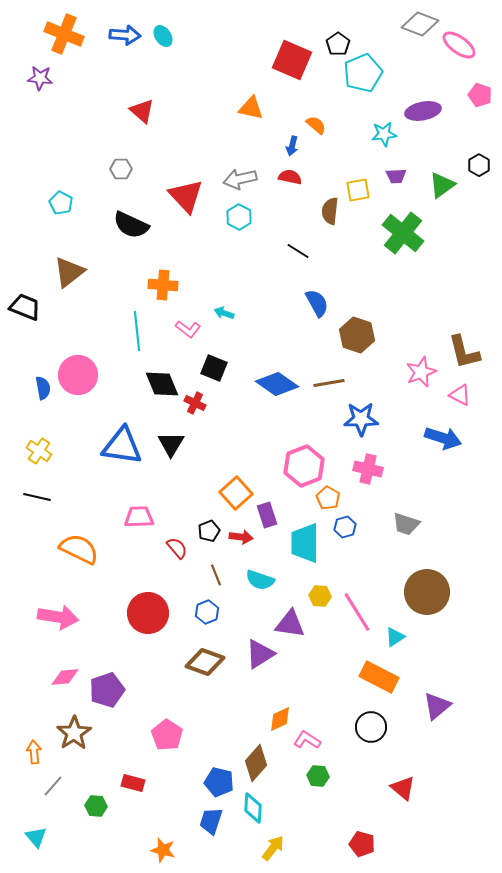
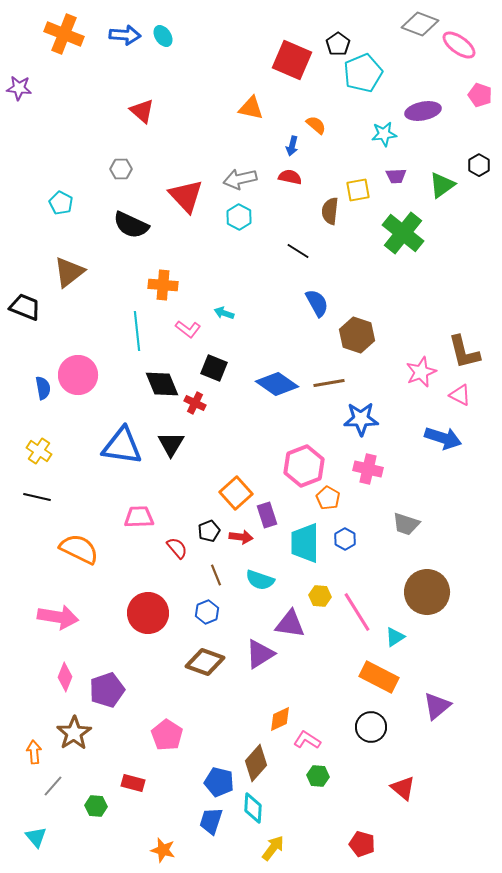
purple star at (40, 78): moved 21 px left, 10 px down
blue hexagon at (345, 527): moved 12 px down; rotated 15 degrees counterclockwise
pink diamond at (65, 677): rotated 64 degrees counterclockwise
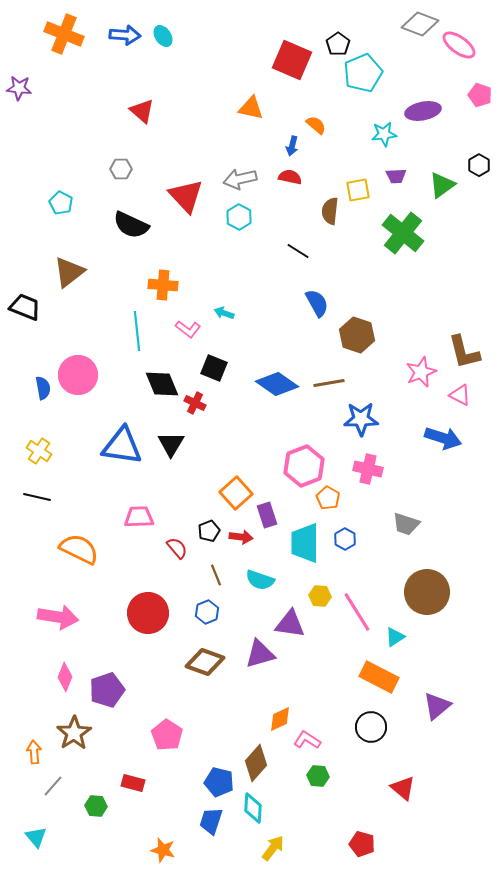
purple triangle at (260, 654): rotated 16 degrees clockwise
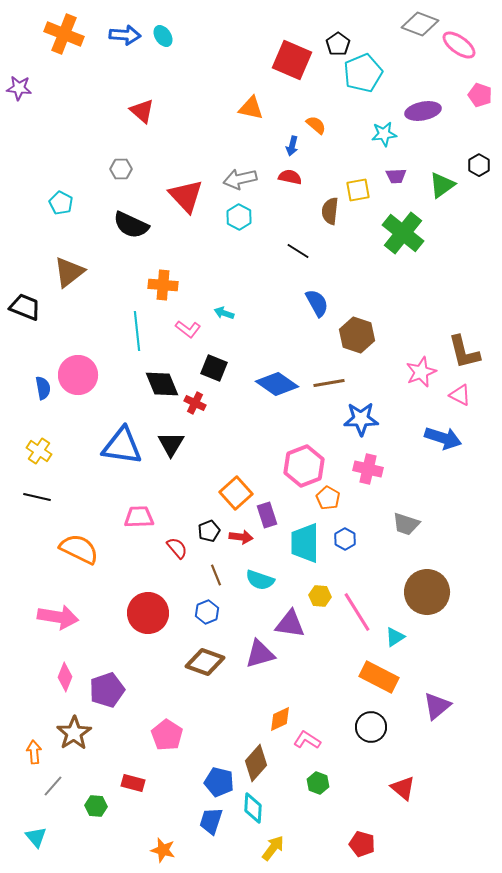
green hexagon at (318, 776): moved 7 px down; rotated 15 degrees clockwise
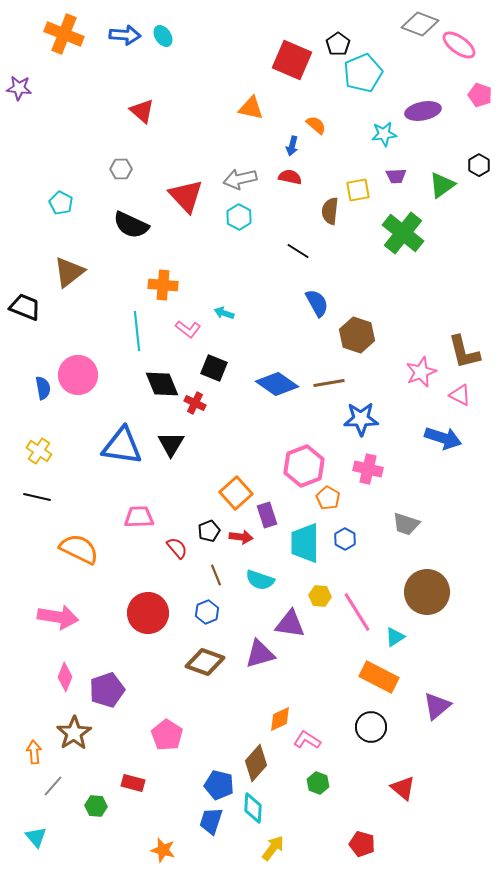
blue pentagon at (219, 782): moved 3 px down
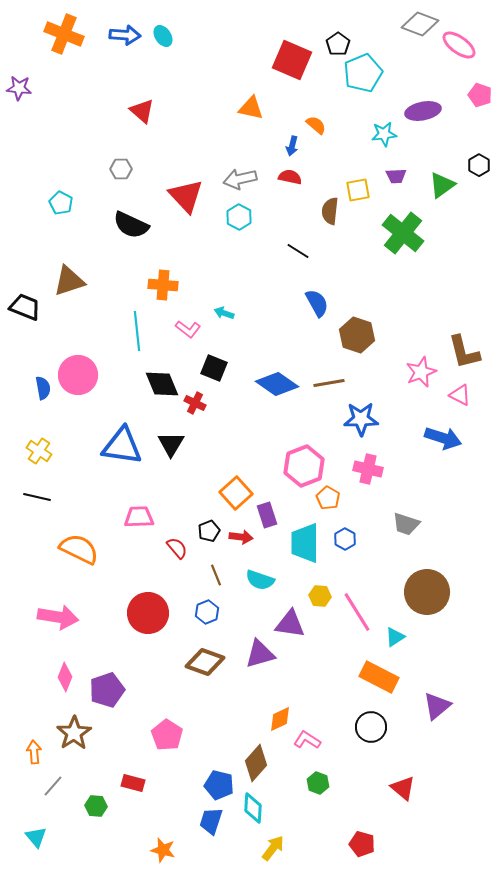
brown triangle at (69, 272): moved 9 px down; rotated 20 degrees clockwise
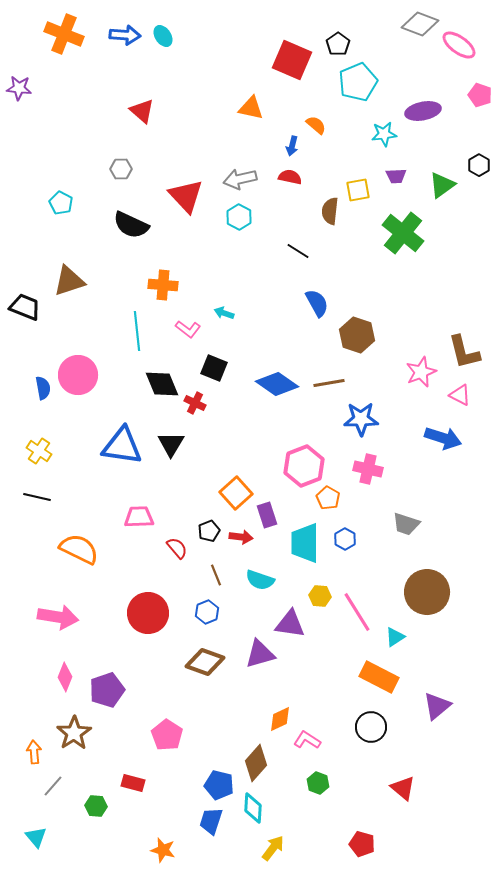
cyan pentagon at (363, 73): moved 5 px left, 9 px down
